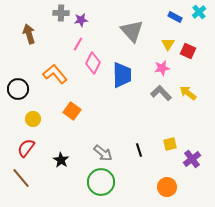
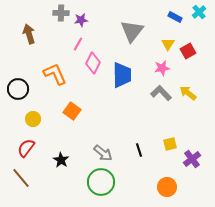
gray triangle: rotated 20 degrees clockwise
red square: rotated 35 degrees clockwise
orange L-shape: rotated 15 degrees clockwise
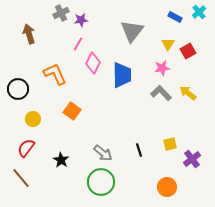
gray cross: rotated 28 degrees counterclockwise
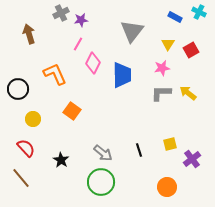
cyan cross: rotated 24 degrees counterclockwise
red square: moved 3 px right, 1 px up
gray L-shape: rotated 45 degrees counterclockwise
red semicircle: rotated 102 degrees clockwise
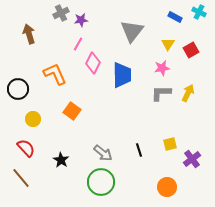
yellow arrow: rotated 78 degrees clockwise
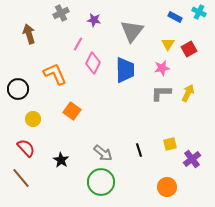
purple star: moved 13 px right; rotated 16 degrees clockwise
red square: moved 2 px left, 1 px up
blue trapezoid: moved 3 px right, 5 px up
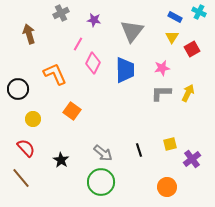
yellow triangle: moved 4 px right, 7 px up
red square: moved 3 px right
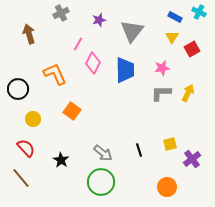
purple star: moved 5 px right; rotated 24 degrees counterclockwise
